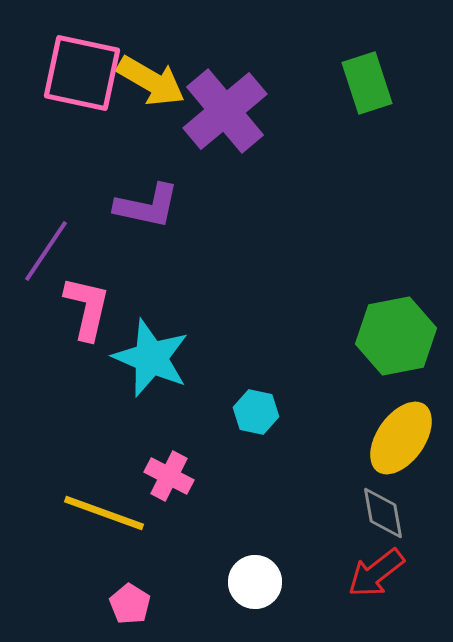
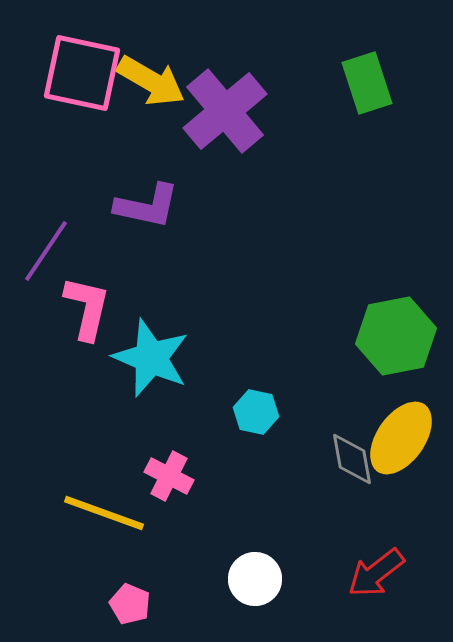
gray diamond: moved 31 px left, 54 px up
white circle: moved 3 px up
pink pentagon: rotated 9 degrees counterclockwise
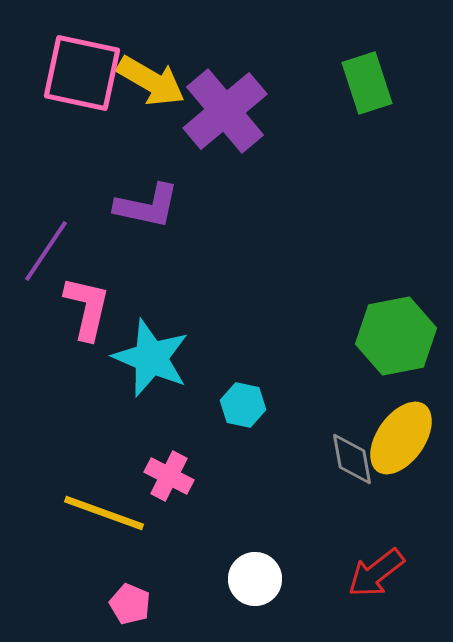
cyan hexagon: moved 13 px left, 7 px up
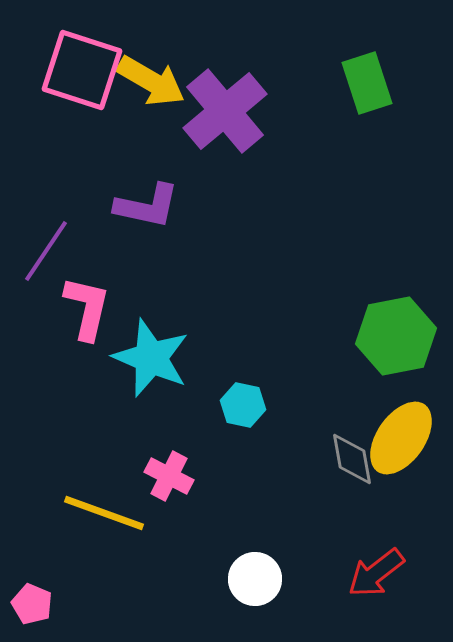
pink square: moved 3 px up; rotated 6 degrees clockwise
pink pentagon: moved 98 px left
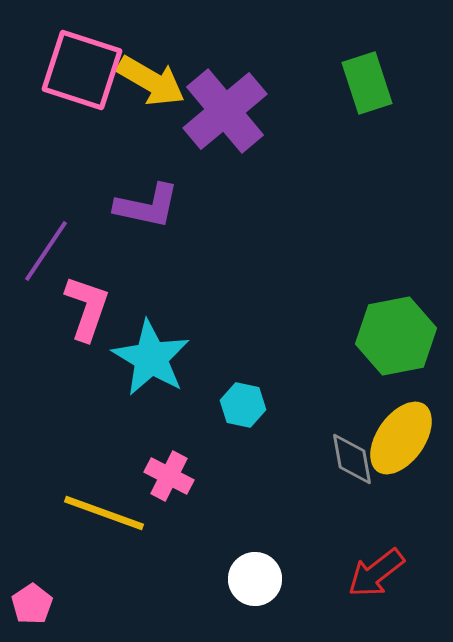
pink L-shape: rotated 6 degrees clockwise
cyan star: rotated 8 degrees clockwise
pink pentagon: rotated 15 degrees clockwise
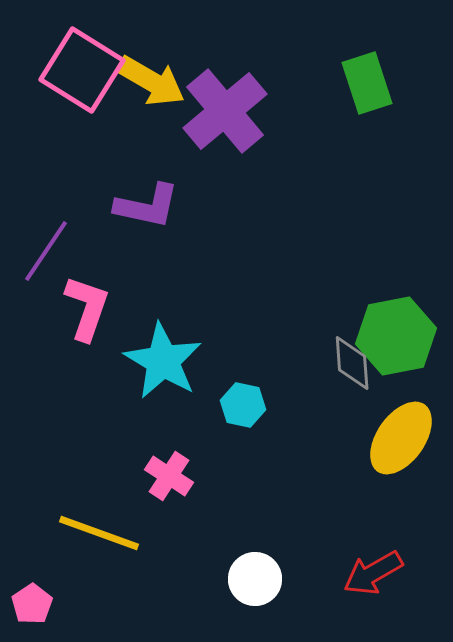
pink square: rotated 14 degrees clockwise
cyan star: moved 12 px right, 3 px down
gray diamond: moved 96 px up; rotated 6 degrees clockwise
pink cross: rotated 6 degrees clockwise
yellow line: moved 5 px left, 20 px down
red arrow: moved 3 px left; rotated 8 degrees clockwise
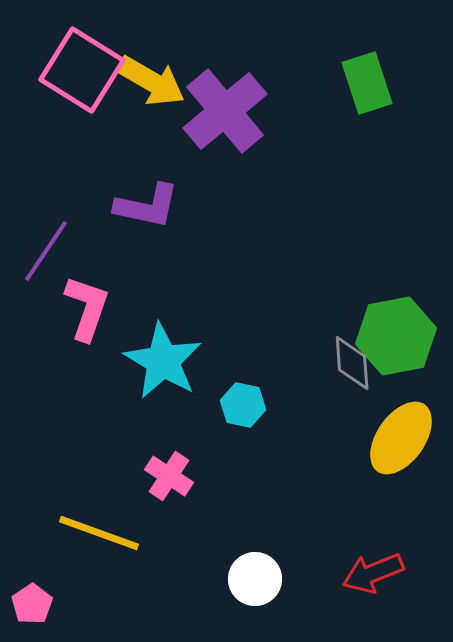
red arrow: rotated 8 degrees clockwise
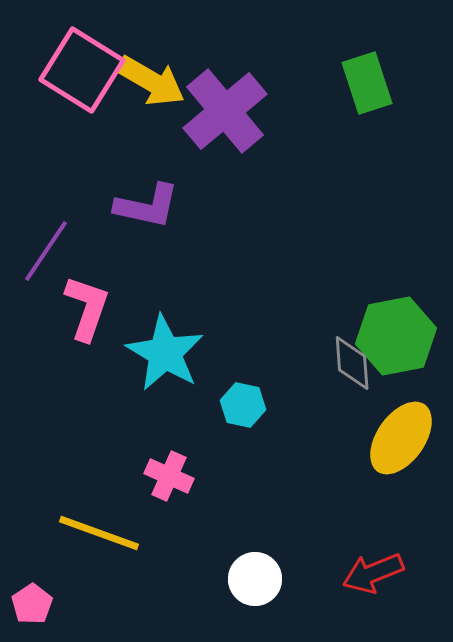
cyan star: moved 2 px right, 8 px up
pink cross: rotated 9 degrees counterclockwise
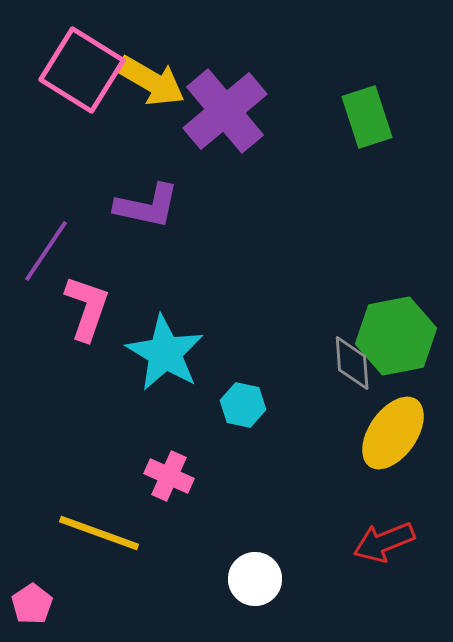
green rectangle: moved 34 px down
yellow ellipse: moved 8 px left, 5 px up
red arrow: moved 11 px right, 31 px up
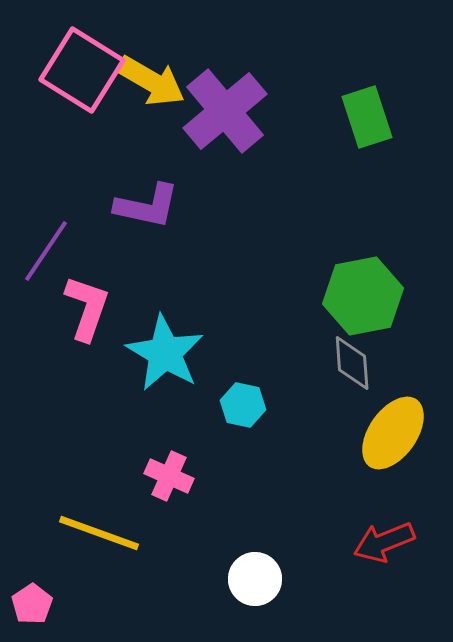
green hexagon: moved 33 px left, 40 px up
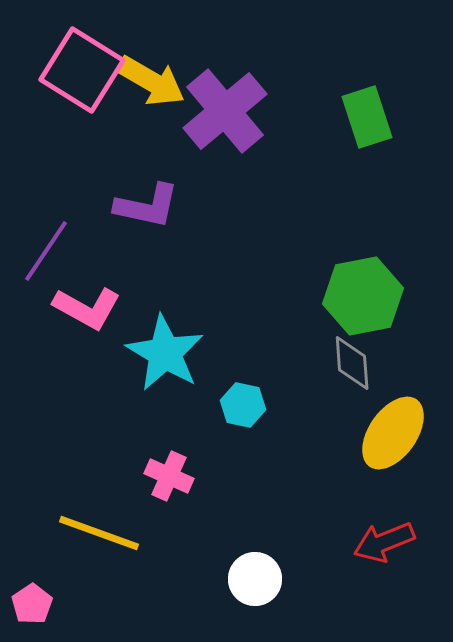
pink L-shape: rotated 100 degrees clockwise
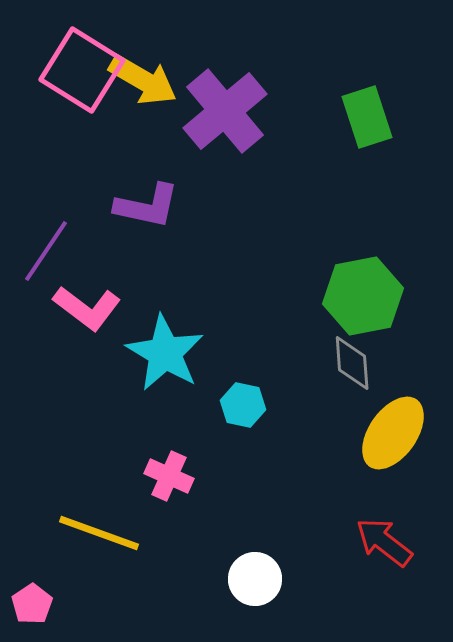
yellow arrow: moved 8 px left, 1 px up
pink L-shape: rotated 8 degrees clockwise
red arrow: rotated 60 degrees clockwise
